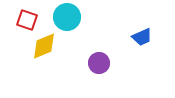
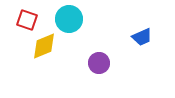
cyan circle: moved 2 px right, 2 px down
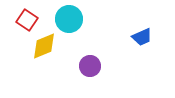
red square: rotated 15 degrees clockwise
purple circle: moved 9 px left, 3 px down
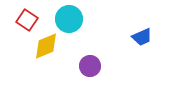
yellow diamond: moved 2 px right
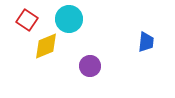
blue trapezoid: moved 4 px right, 5 px down; rotated 60 degrees counterclockwise
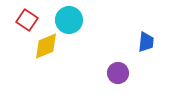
cyan circle: moved 1 px down
purple circle: moved 28 px right, 7 px down
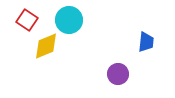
purple circle: moved 1 px down
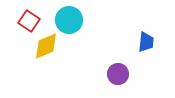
red square: moved 2 px right, 1 px down
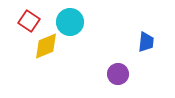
cyan circle: moved 1 px right, 2 px down
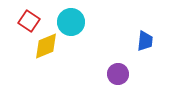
cyan circle: moved 1 px right
blue trapezoid: moved 1 px left, 1 px up
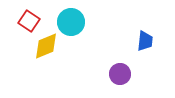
purple circle: moved 2 px right
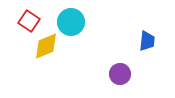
blue trapezoid: moved 2 px right
